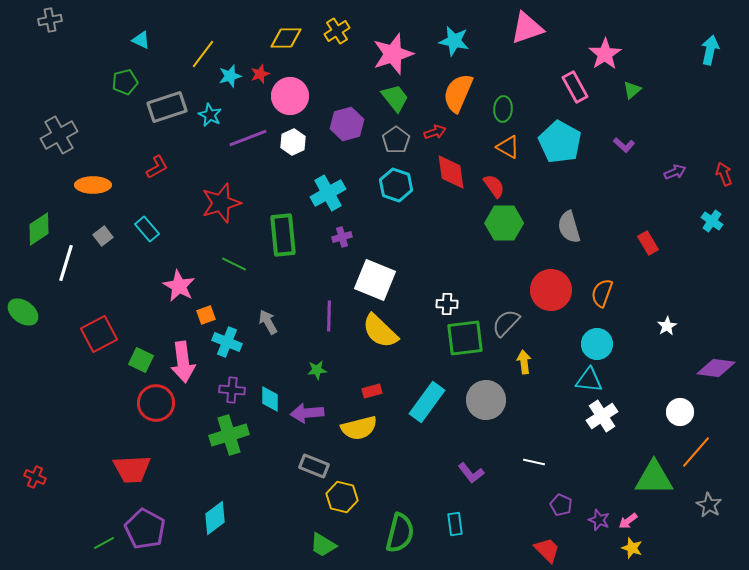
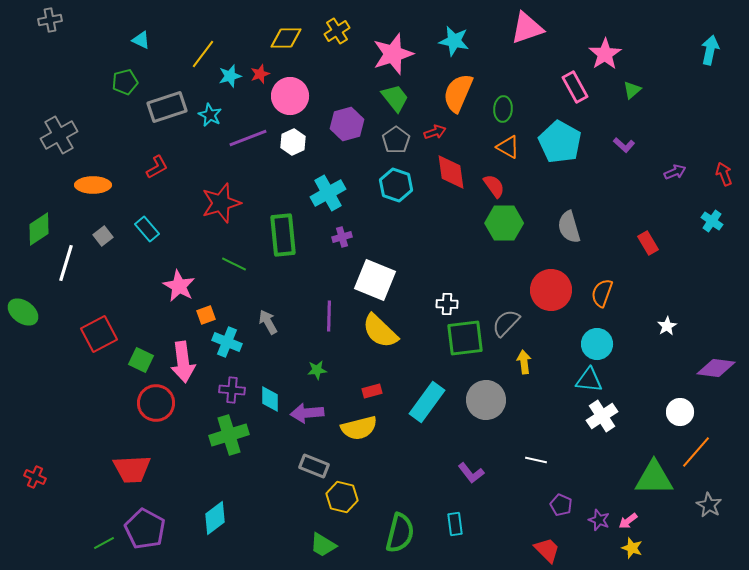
white line at (534, 462): moved 2 px right, 2 px up
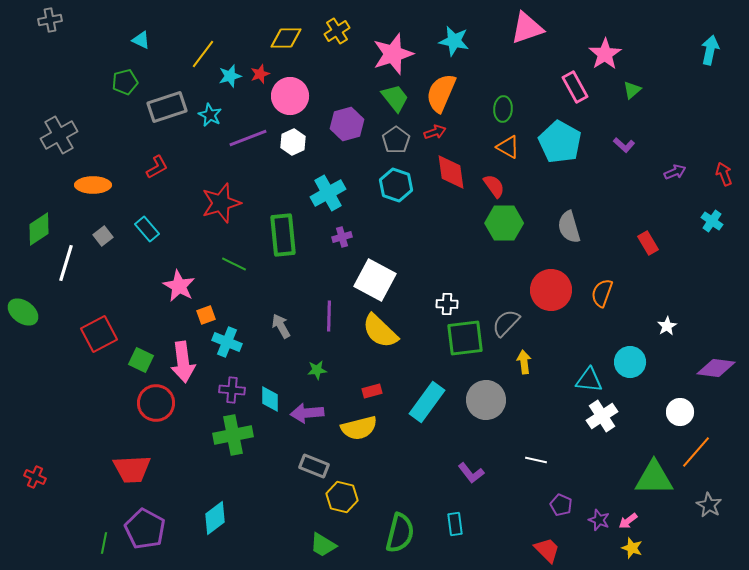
orange semicircle at (458, 93): moved 17 px left
white square at (375, 280): rotated 6 degrees clockwise
gray arrow at (268, 322): moved 13 px right, 4 px down
cyan circle at (597, 344): moved 33 px right, 18 px down
green cross at (229, 435): moved 4 px right; rotated 6 degrees clockwise
green line at (104, 543): rotated 50 degrees counterclockwise
